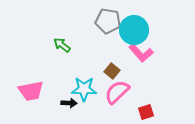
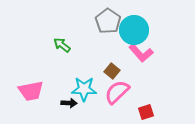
gray pentagon: rotated 25 degrees clockwise
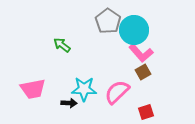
brown square: moved 31 px right, 1 px down; rotated 21 degrees clockwise
pink trapezoid: moved 2 px right, 2 px up
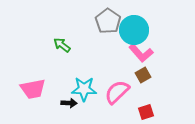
brown square: moved 3 px down
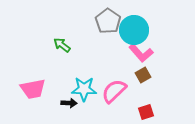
pink semicircle: moved 3 px left, 1 px up
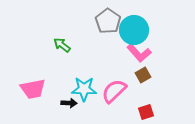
pink L-shape: moved 2 px left
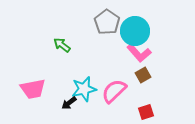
gray pentagon: moved 1 px left, 1 px down
cyan circle: moved 1 px right, 1 px down
cyan star: rotated 15 degrees counterclockwise
black arrow: rotated 140 degrees clockwise
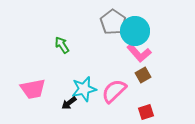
gray pentagon: moved 6 px right
green arrow: rotated 18 degrees clockwise
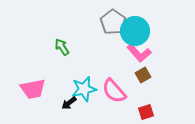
green arrow: moved 2 px down
pink semicircle: rotated 88 degrees counterclockwise
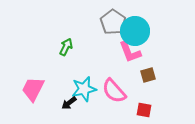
green arrow: moved 4 px right; rotated 60 degrees clockwise
pink L-shape: moved 9 px left, 1 px up; rotated 20 degrees clockwise
brown square: moved 5 px right; rotated 14 degrees clockwise
pink trapezoid: rotated 128 degrees clockwise
red square: moved 2 px left, 2 px up; rotated 28 degrees clockwise
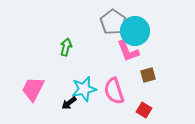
green arrow: rotated 12 degrees counterclockwise
pink L-shape: moved 2 px left, 1 px up
pink semicircle: rotated 24 degrees clockwise
red square: rotated 21 degrees clockwise
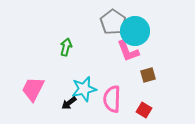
pink semicircle: moved 2 px left, 8 px down; rotated 20 degrees clockwise
